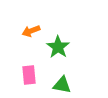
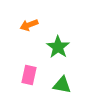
orange arrow: moved 2 px left, 6 px up
pink rectangle: rotated 18 degrees clockwise
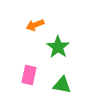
orange arrow: moved 6 px right
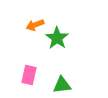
green star: moved 1 px left, 9 px up
green triangle: rotated 18 degrees counterclockwise
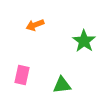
green star: moved 27 px right, 3 px down
pink rectangle: moved 7 px left
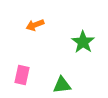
green star: moved 1 px left, 1 px down
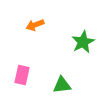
green star: rotated 10 degrees clockwise
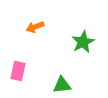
orange arrow: moved 2 px down
pink rectangle: moved 4 px left, 4 px up
